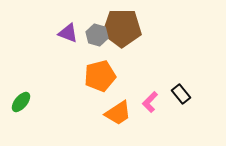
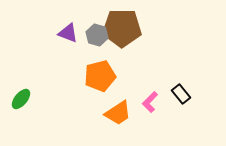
green ellipse: moved 3 px up
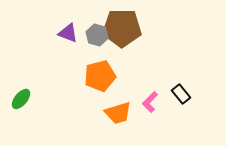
orange trapezoid: rotated 16 degrees clockwise
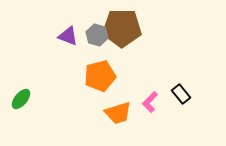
purple triangle: moved 3 px down
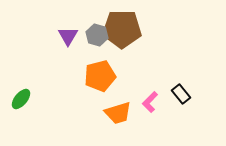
brown pentagon: moved 1 px down
purple triangle: rotated 40 degrees clockwise
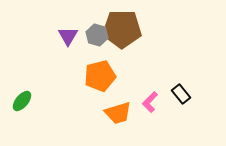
green ellipse: moved 1 px right, 2 px down
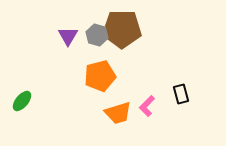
black rectangle: rotated 24 degrees clockwise
pink L-shape: moved 3 px left, 4 px down
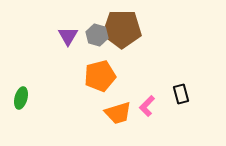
green ellipse: moved 1 px left, 3 px up; rotated 25 degrees counterclockwise
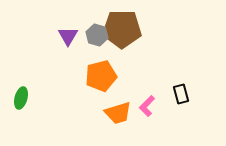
orange pentagon: moved 1 px right
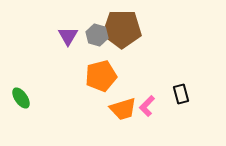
green ellipse: rotated 50 degrees counterclockwise
orange trapezoid: moved 5 px right, 4 px up
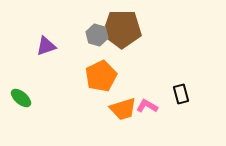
purple triangle: moved 22 px left, 10 px down; rotated 40 degrees clockwise
orange pentagon: rotated 12 degrees counterclockwise
green ellipse: rotated 15 degrees counterclockwise
pink L-shape: rotated 75 degrees clockwise
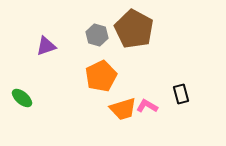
brown pentagon: moved 12 px right; rotated 27 degrees clockwise
green ellipse: moved 1 px right
